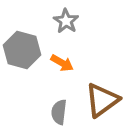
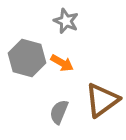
gray star: rotated 10 degrees counterclockwise
gray hexagon: moved 5 px right, 8 px down
gray semicircle: rotated 15 degrees clockwise
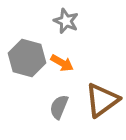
gray semicircle: moved 5 px up
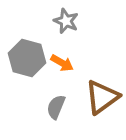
brown triangle: moved 3 px up
gray semicircle: moved 3 px left
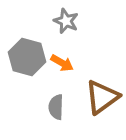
gray hexagon: moved 1 px up
gray semicircle: rotated 20 degrees counterclockwise
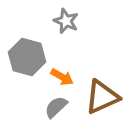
orange arrow: moved 14 px down
brown triangle: rotated 12 degrees clockwise
gray semicircle: rotated 45 degrees clockwise
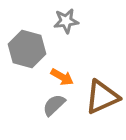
gray star: rotated 30 degrees counterclockwise
gray hexagon: moved 8 px up
gray semicircle: moved 2 px left, 2 px up
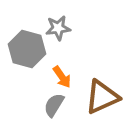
gray star: moved 8 px left, 7 px down
orange arrow: rotated 25 degrees clockwise
gray semicircle: rotated 15 degrees counterclockwise
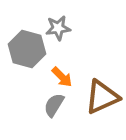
orange arrow: rotated 10 degrees counterclockwise
